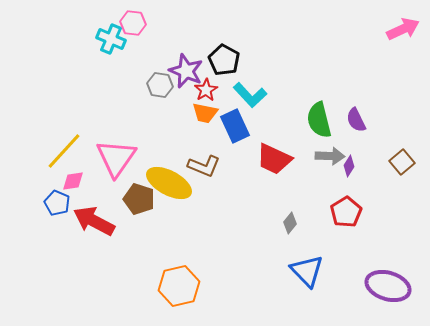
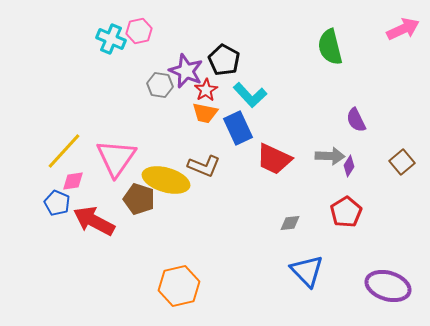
pink hexagon: moved 6 px right, 8 px down; rotated 20 degrees counterclockwise
green semicircle: moved 11 px right, 73 px up
blue rectangle: moved 3 px right, 2 px down
yellow ellipse: moved 3 px left, 3 px up; rotated 12 degrees counterclockwise
gray diamond: rotated 45 degrees clockwise
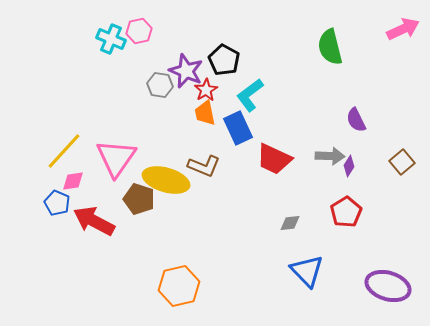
cyan L-shape: rotated 96 degrees clockwise
orange trapezoid: rotated 68 degrees clockwise
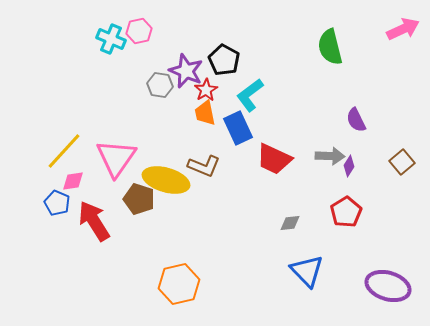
red arrow: rotated 30 degrees clockwise
orange hexagon: moved 2 px up
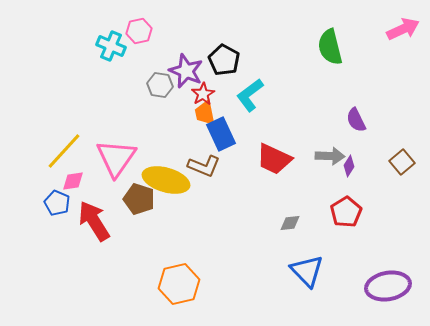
cyan cross: moved 7 px down
red star: moved 3 px left, 4 px down
blue rectangle: moved 17 px left, 6 px down
purple ellipse: rotated 27 degrees counterclockwise
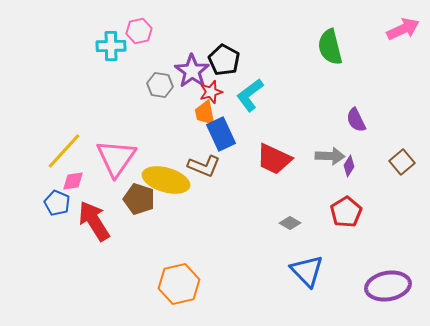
cyan cross: rotated 24 degrees counterclockwise
purple star: moved 6 px right; rotated 12 degrees clockwise
red star: moved 8 px right, 2 px up; rotated 15 degrees clockwise
gray diamond: rotated 35 degrees clockwise
